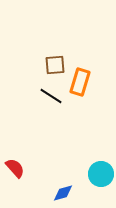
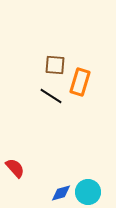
brown square: rotated 10 degrees clockwise
cyan circle: moved 13 px left, 18 px down
blue diamond: moved 2 px left
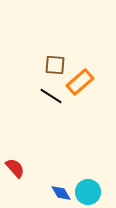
orange rectangle: rotated 32 degrees clockwise
blue diamond: rotated 75 degrees clockwise
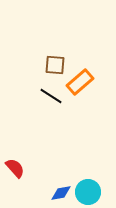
blue diamond: rotated 70 degrees counterclockwise
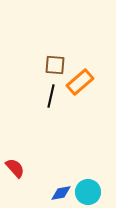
black line: rotated 70 degrees clockwise
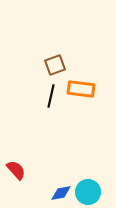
brown square: rotated 25 degrees counterclockwise
orange rectangle: moved 1 px right, 7 px down; rotated 48 degrees clockwise
red semicircle: moved 1 px right, 2 px down
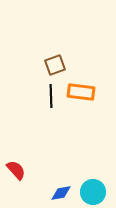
orange rectangle: moved 3 px down
black line: rotated 15 degrees counterclockwise
cyan circle: moved 5 px right
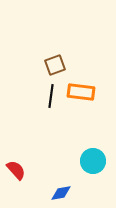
black line: rotated 10 degrees clockwise
cyan circle: moved 31 px up
